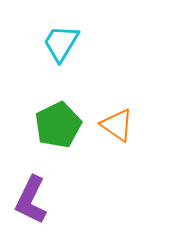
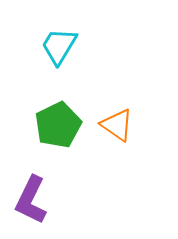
cyan trapezoid: moved 2 px left, 3 px down
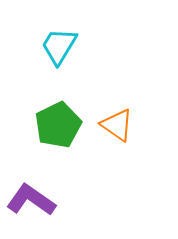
purple L-shape: rotated 99 degrees clockwise
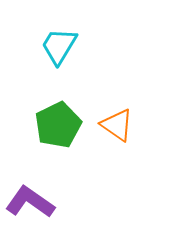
purple L-shape: moved 1 px left, 2 px down
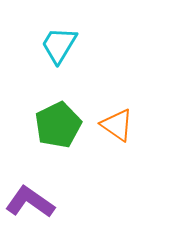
cyan trapezoid: moved 1 px up
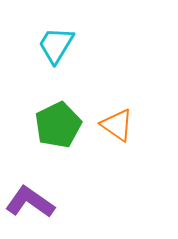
cyan trapezoid: moved 3 px left
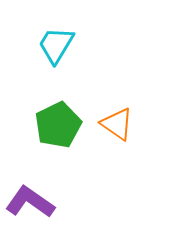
orange triangle: moved 1 px up
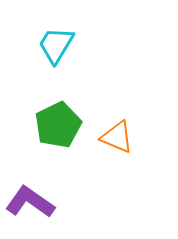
orange triangle: moved 13 px down; rotated 12 degrees counterclockwise
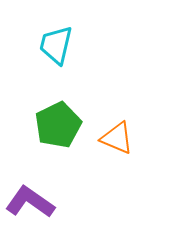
cyan trapezoid: rotated 18 degrees counterclockwise
orange triangle: moved 1 px down
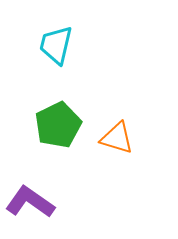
orange triangle: rotated 6 degrees counterclockwise
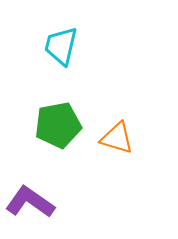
cyan trapezoid: moved 5 px right, 1 px down
green pentagon: rotated 15 degrees clockwise
